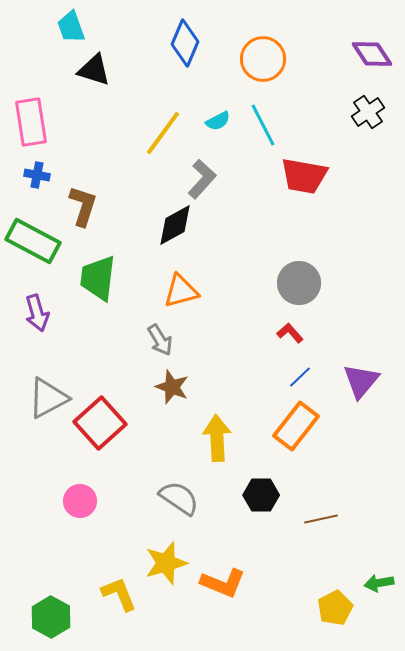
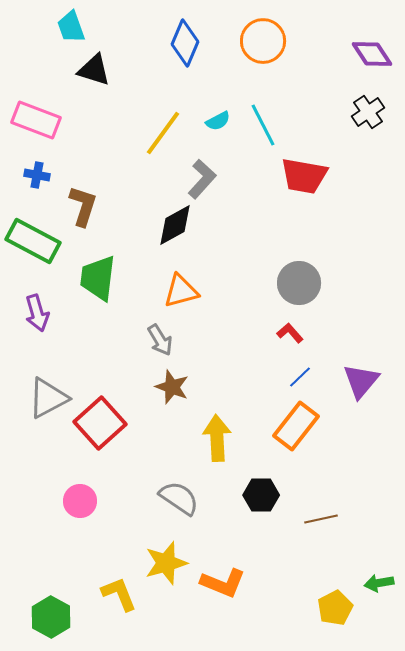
orange circle: moved 18 px up
pink rectangle: moved 5 px right, 2 px up; rotated 60 degrees counterclockwise
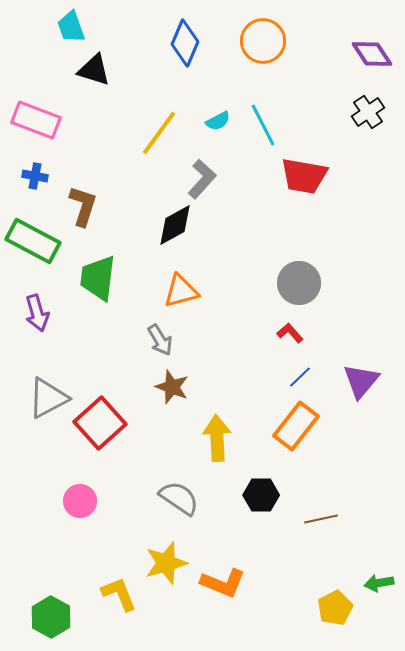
yellow line: moved 4 px left
blue cross: moved 2 px left, 1 px down
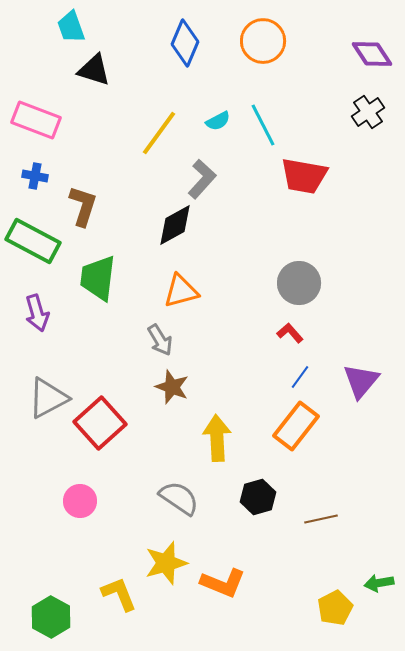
blue line: rotated 10 degrees counterclockwise
black hexagon: moved 3 px left, 2 px down; rotated 16 degrees counterclockwise
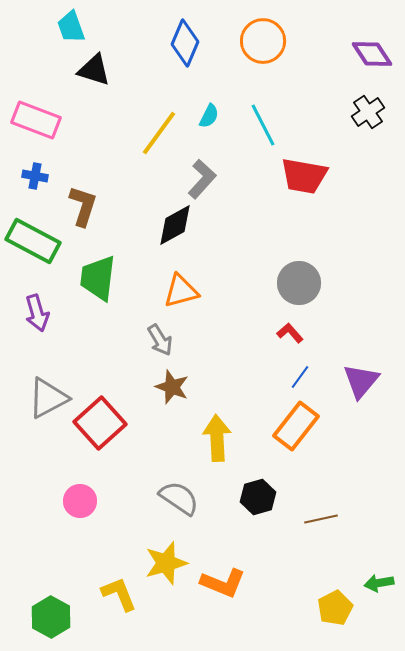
cyan semicircle: moved 9 px left, 5 px up; rotated 35 degrees counterclockwise
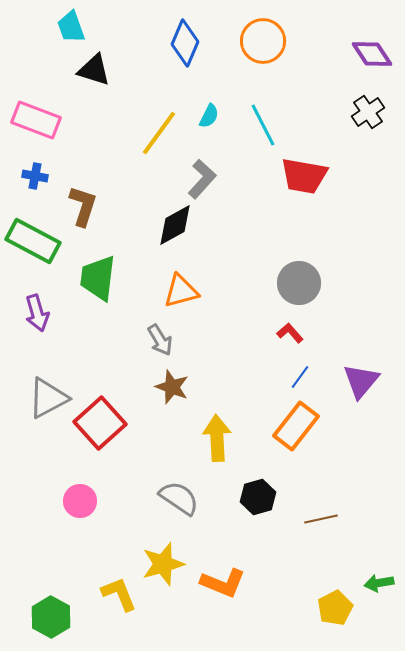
yellow star: moved 3 px left, 1 px down
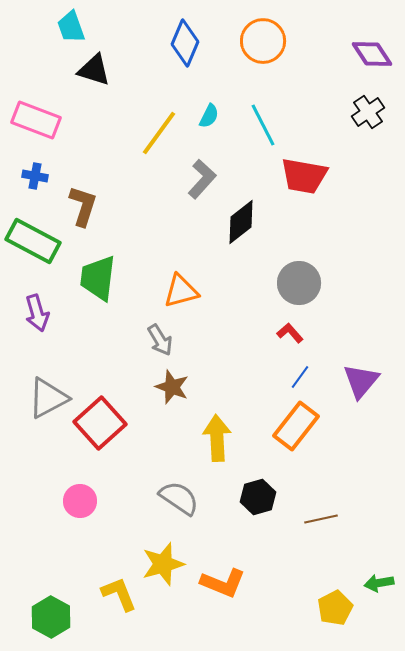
black diamond: moved 66 px right, 3 px up; rotated 9 degrees counterclockwise
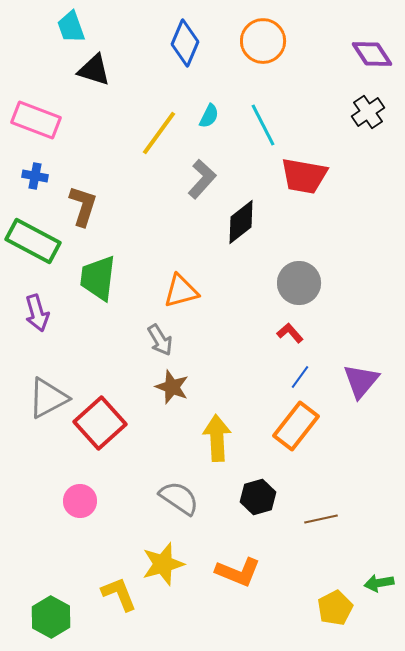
orange L-shape: moved 15 px right, 11 px up
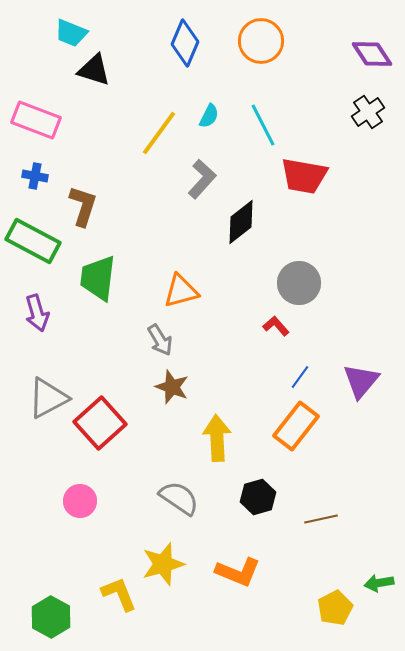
cyan trapezoid: moved 6 px down; rotated 48 degrees counterclockwise
orange circle: moved 2 px left
red L-shape: moved 14 px left, 7 px up
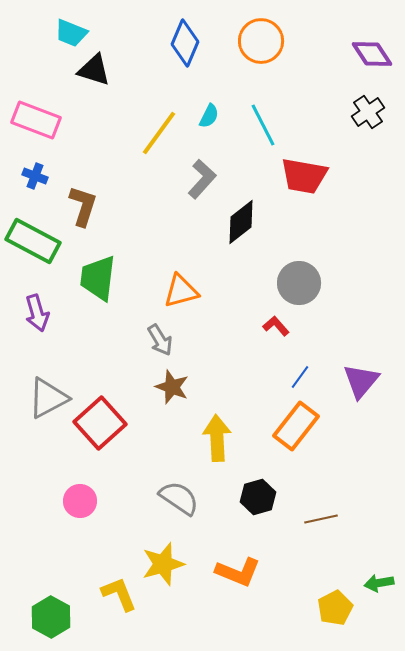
blue cross: rotated 10 degrees clockwise
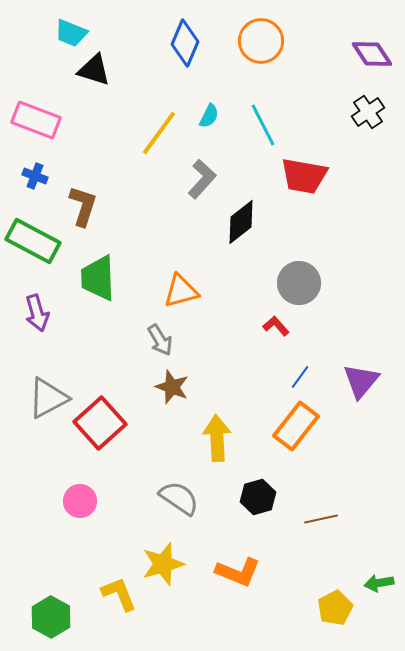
green trapezoid: rotated 9 degrees counterclockwise
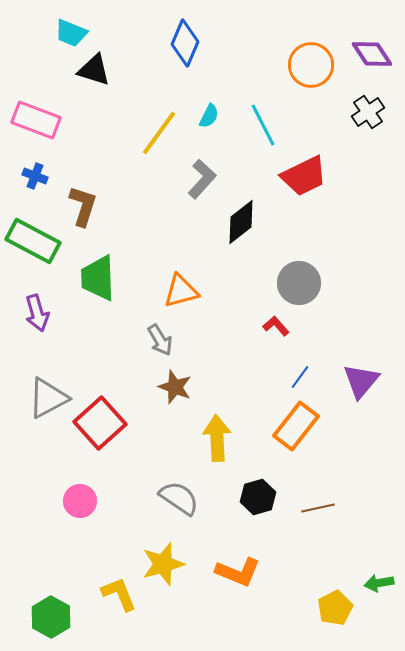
orange circle: moved 50 px right, 24 px down
red trapezoid: rotated 36 degrees counterclockwise
brown star: moved 3 px right
brown line: moved 3 px left, 11 px up
